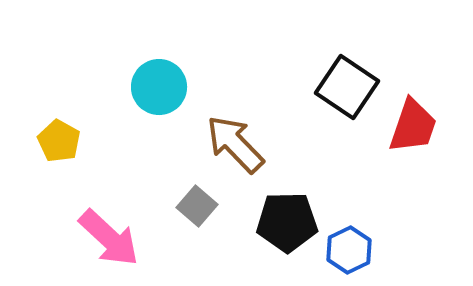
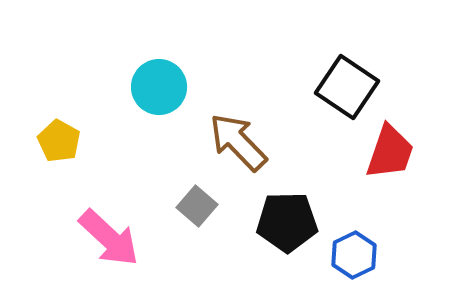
red trapezoid: moved 23 px left, 26 px down
brown arrow: moved 3 px right, 2 px up
blue hexagon: moved 5 px right, 5 px down
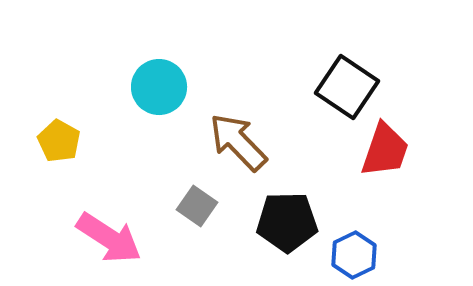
red trapezoid: moved 5 px left, 2 px up
gray square: rotated 6 degrees counterclockwise
pink arrow: rotated 10 degrees counterclockwise
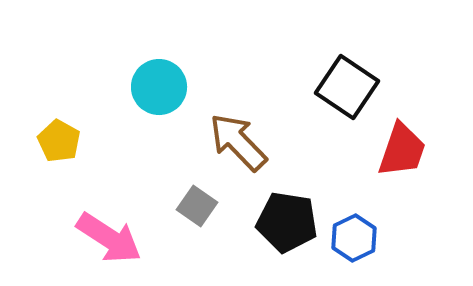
red trapezoid: moved 17 px right
black pentagon: rotated 10 degrees clockwise
blue hexagon: moved 17 px up
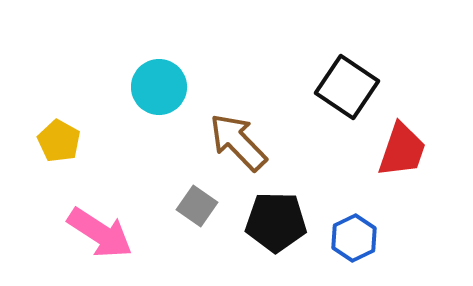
black pentagon: moved 11 px left; rotated 8 degrees counterclockwise
pink arrow: moved 9 px left, 5 px up
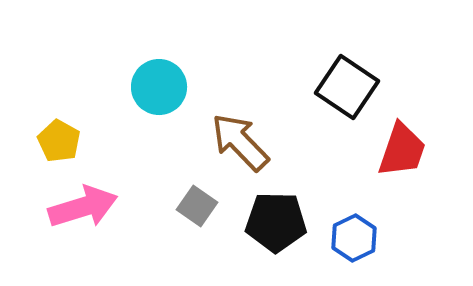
brown arrow: moved 2 px right
pink arrow: moved 17 px left, 26 px up; rotated 50 degrees counterclockwise
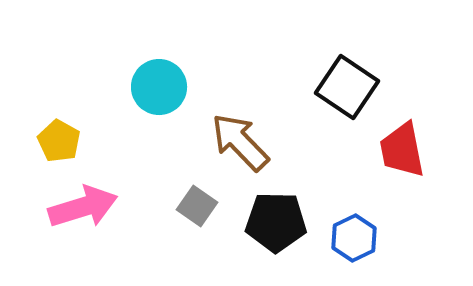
red trapezoid: rotated 150 degrees clockwise
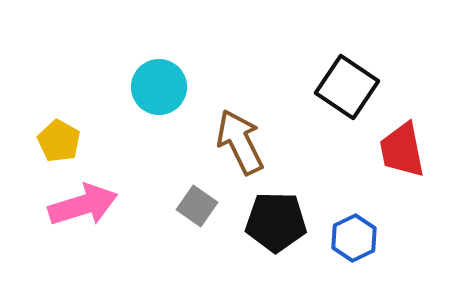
brown arrow: rotated 18 degrees clockwise
pink arrow: moved 2 px up
